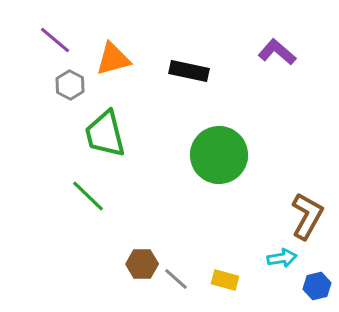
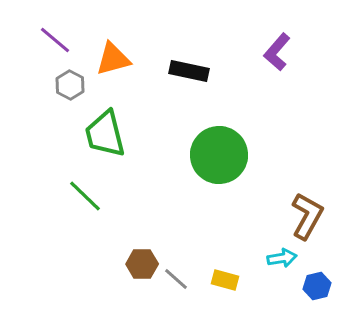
purple L-shape: rotated 90 degrees counterclockwise
green line: moved 3 px left
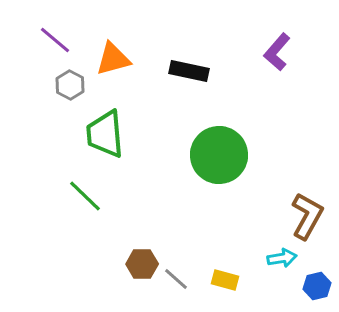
green trapezoid: rotated 9 degrees clockwise
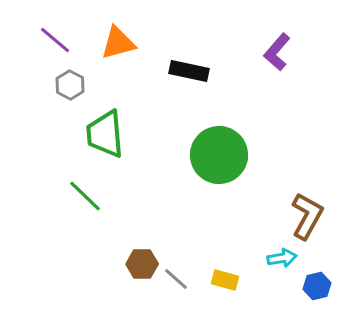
orange triangle: moved 5 px right, 16 px up
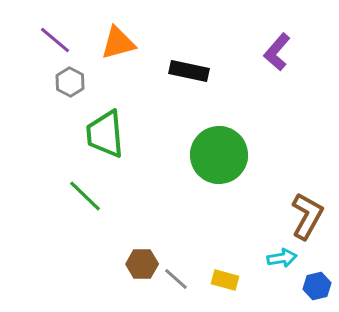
gray hexagon: moved 3 px up
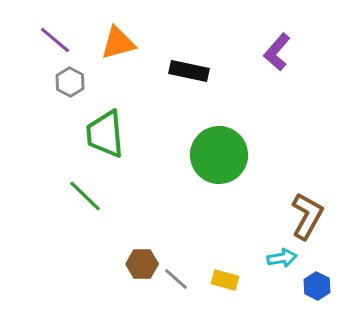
blue hexagon: rotated 20 degrees counterclockwise
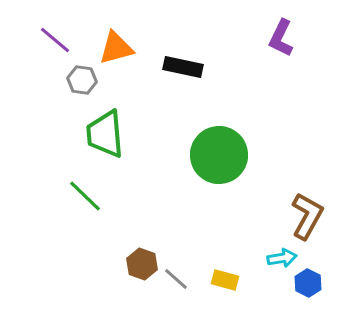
orange triangle: moved 2 px left, 5 px down
purple L-shape: moved 4 px right, 14 px up; rotated 15 degrees counterclockwise
black rectangle: moved 6 px left, 4 px up
gray hexagon: moved 12 px right, 2 px up; rotated 20 degrees counterclockwise
brown hexagon: rotated 20 degrees clockwise
blue hexagon: moved 9 px left, 3 px up
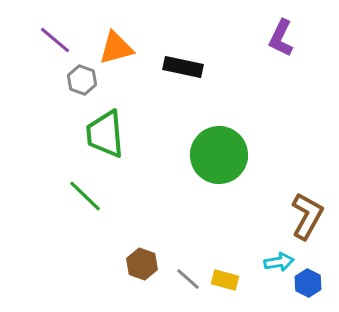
gray hexagon: rotated 12 degrees clockwise
cyan arrow: moved 3 px left, 4 px down
gray line: moved 12 px right
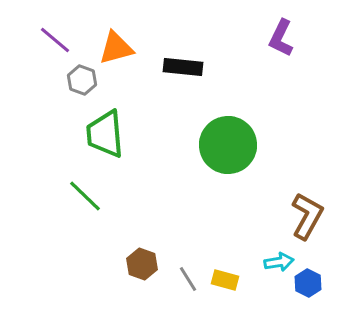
black rectangle: rotated 6 degrees counterclockwise
green circle: moved 9 px right, 10 px up
gray line: rotated 16 degrees clockwise
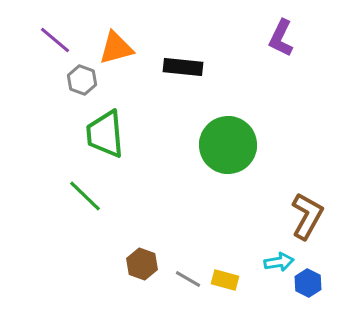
gray line: rotated 28 degrees counterclockwise
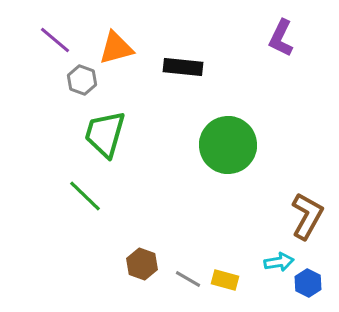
green trapezoid: rotated 21 degrees clockwise
